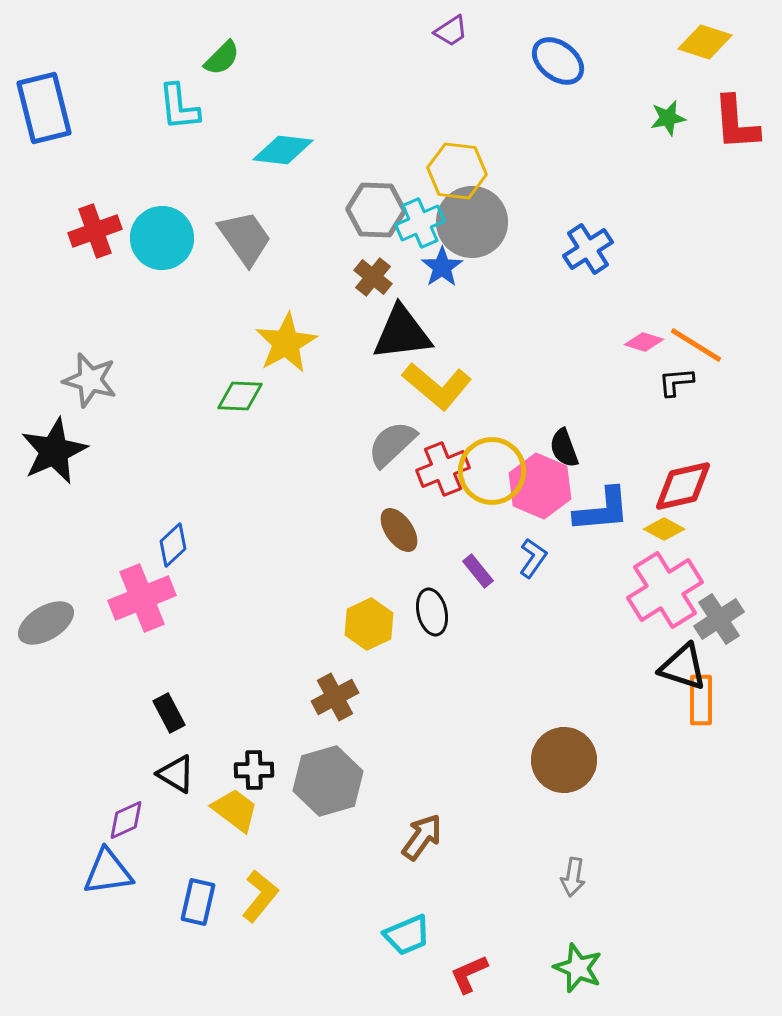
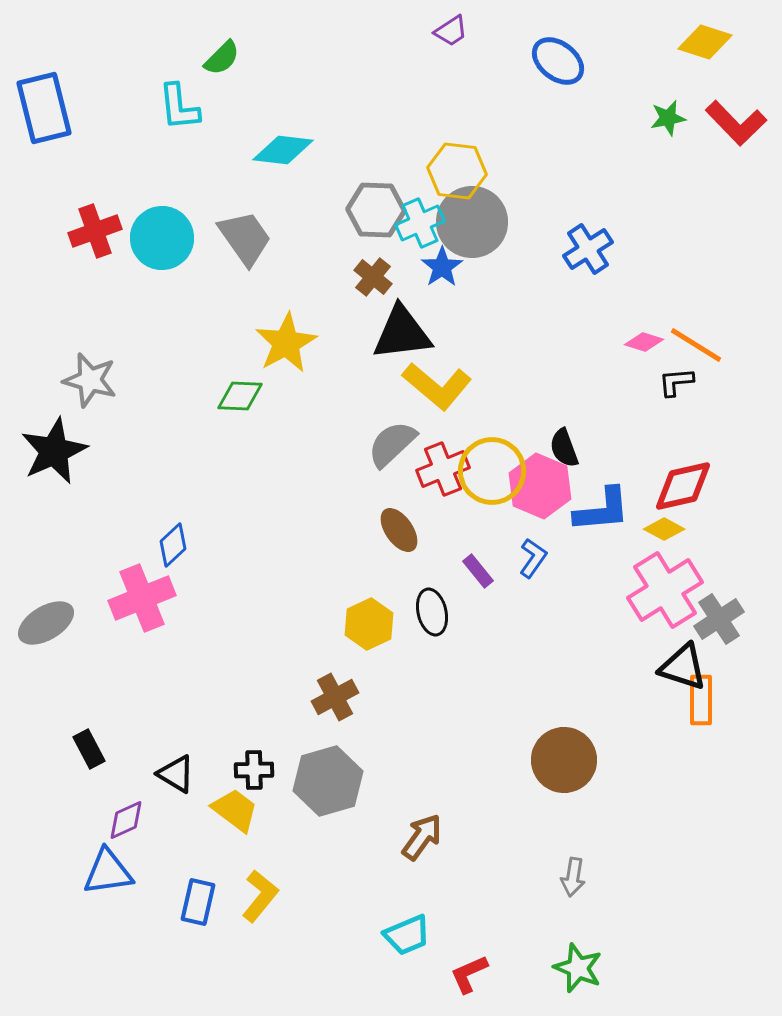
red L-shape at (736, 123): rotated 40 degrees counterclockwise
black rectangle at (169, 713): moved 80 px left, 36 px down
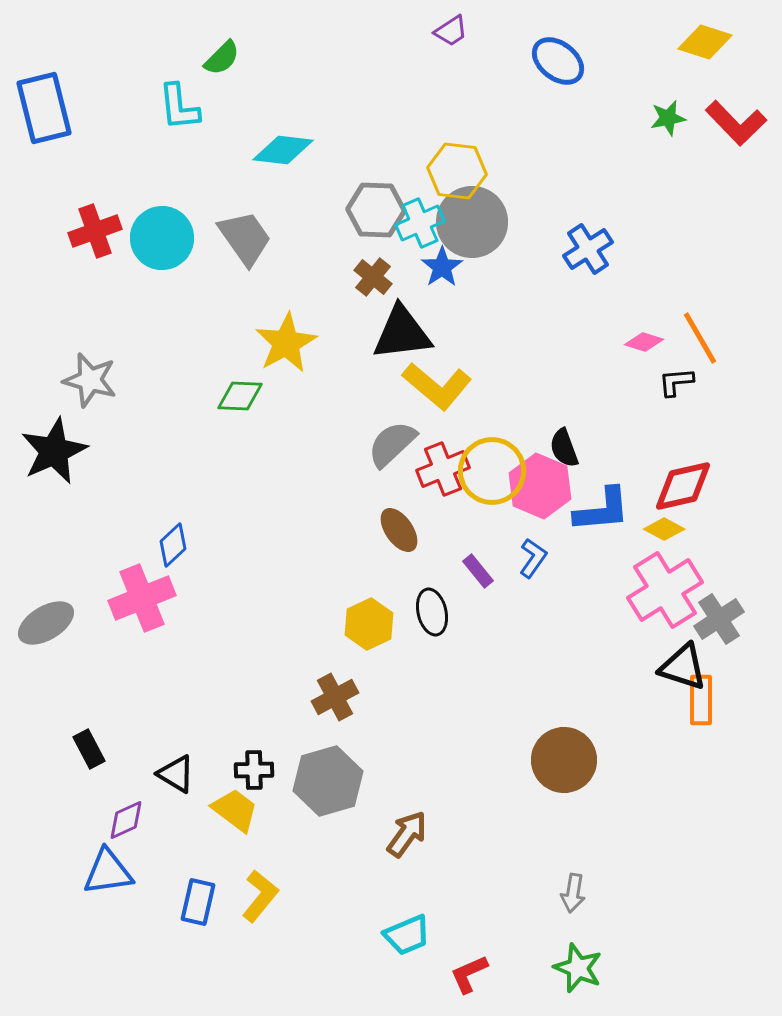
orange line at (696, 345): moved 4 px right, 7 px up; rotated 28 degrees clockwise
brown arrow at (422, 837): moved 15 px left, 3 px up
gray arrow at (573, 877): moved 16 px down
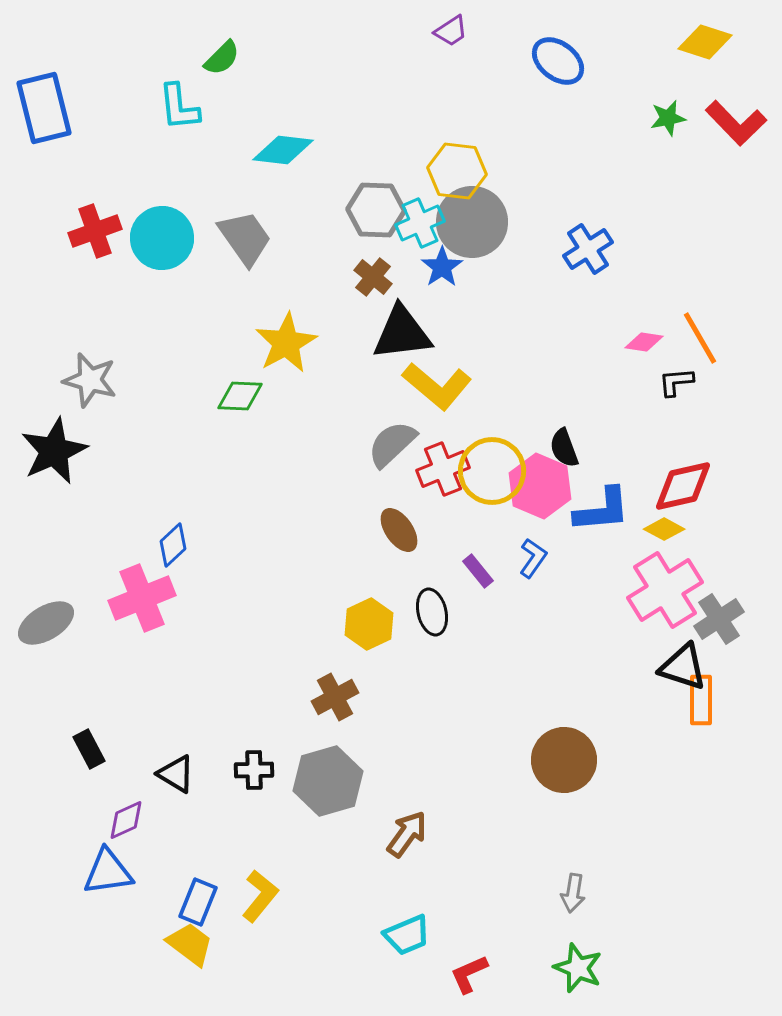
pink diamond at (644, 342): rotated 9 degrees counterclockwise
yellow trapezoid at (235, 810): moved 45 px left, 134 px down
blue rectangle at (198, 902): rotated 9 degrees clockwise
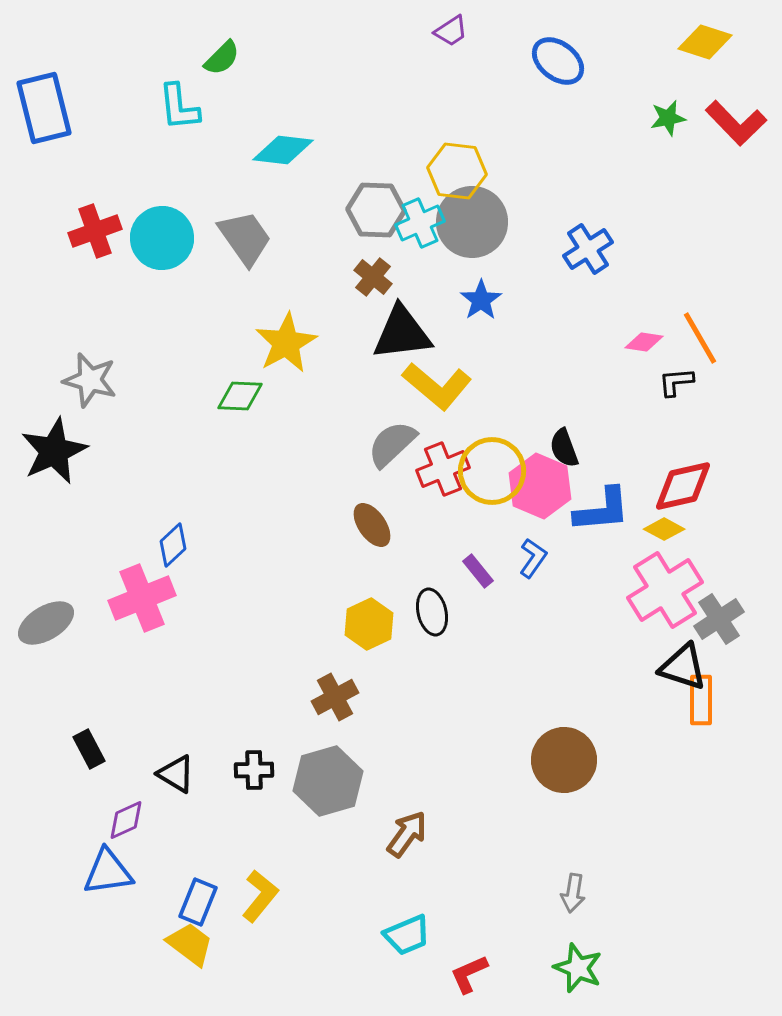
blue star at (442, 267): moved 39 px right, 33 px down
brown ellipse at (399, 530): moved 27 px left, 5 px up
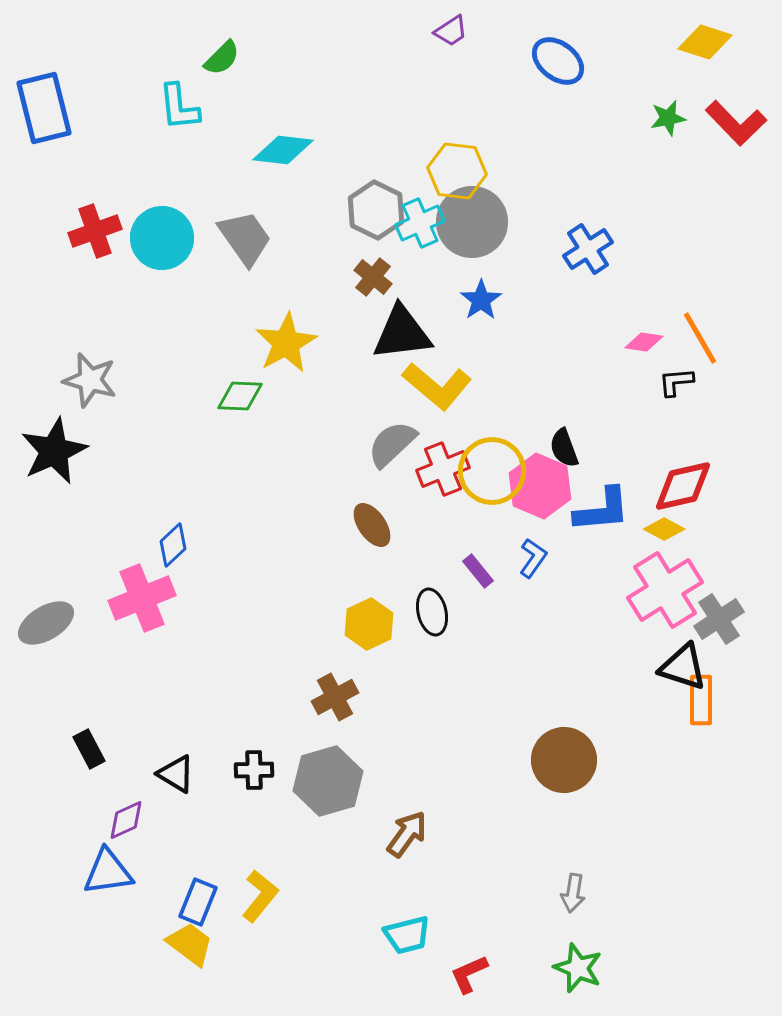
gray hexagon at (376, 210): rotated 24 degrees clockwise
cyan trapezoid at (407, 935): rotated 9 degrees clockwise
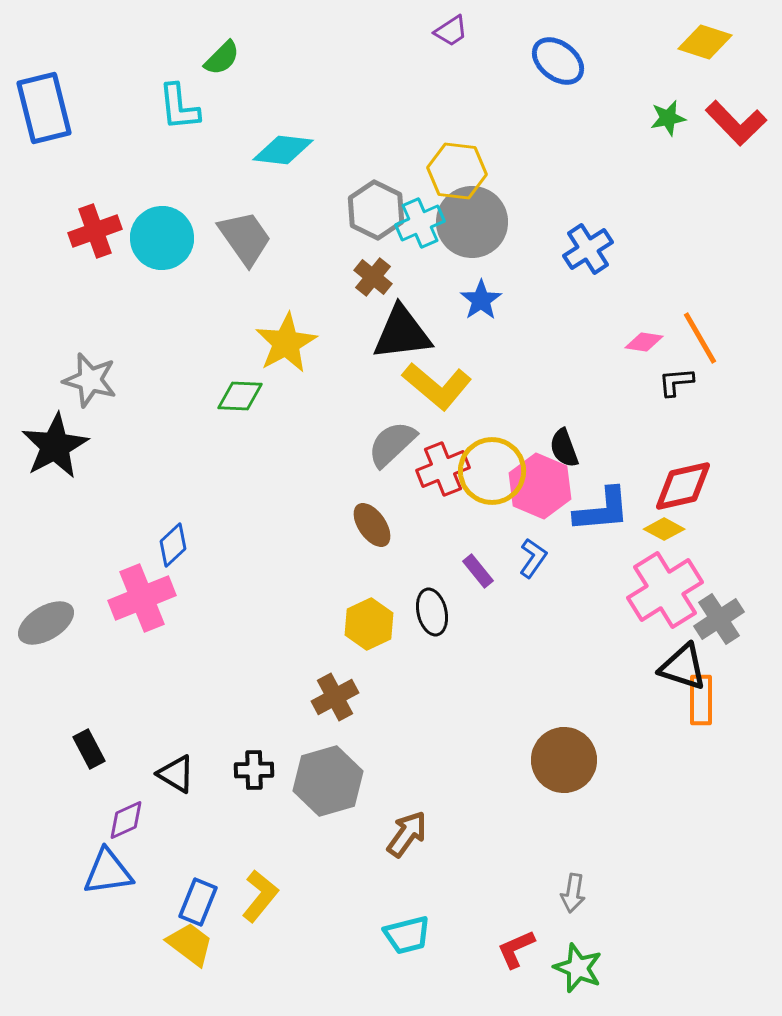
black star at (54, 451): moved 1 px right, 5 px up; rotated 4 degrees counterclockwise
red L-shape at (469, 974): moved 47 px right, 25 px up
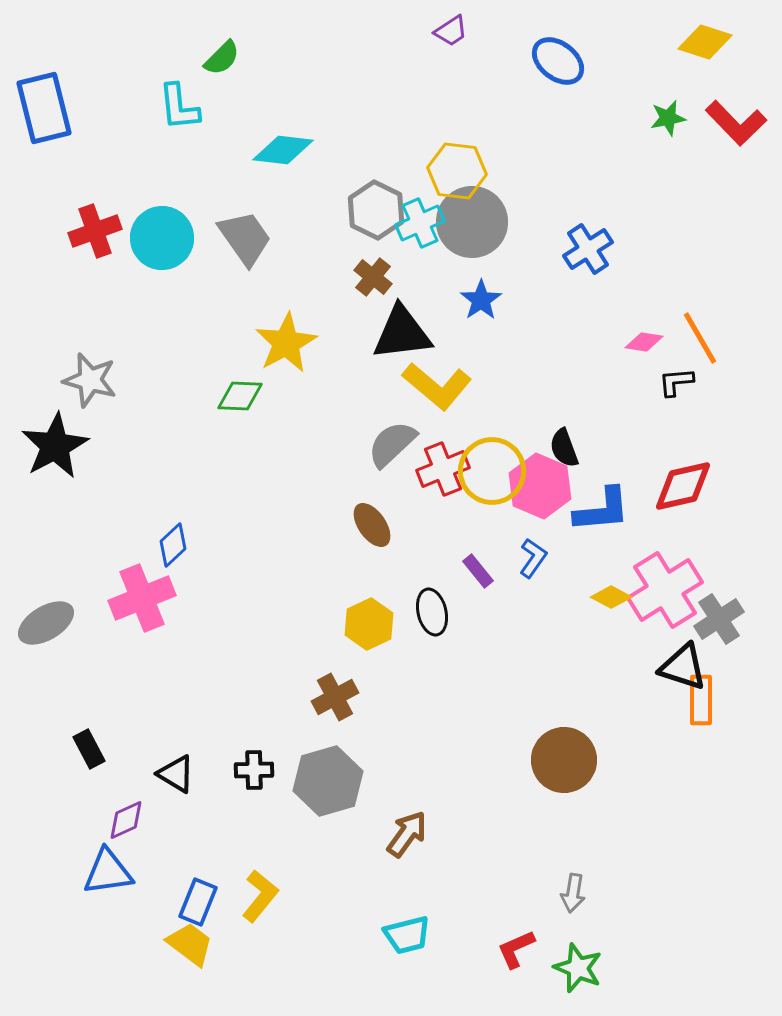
yellow diamond at (664, 529): moved 53 px left, 68 px down
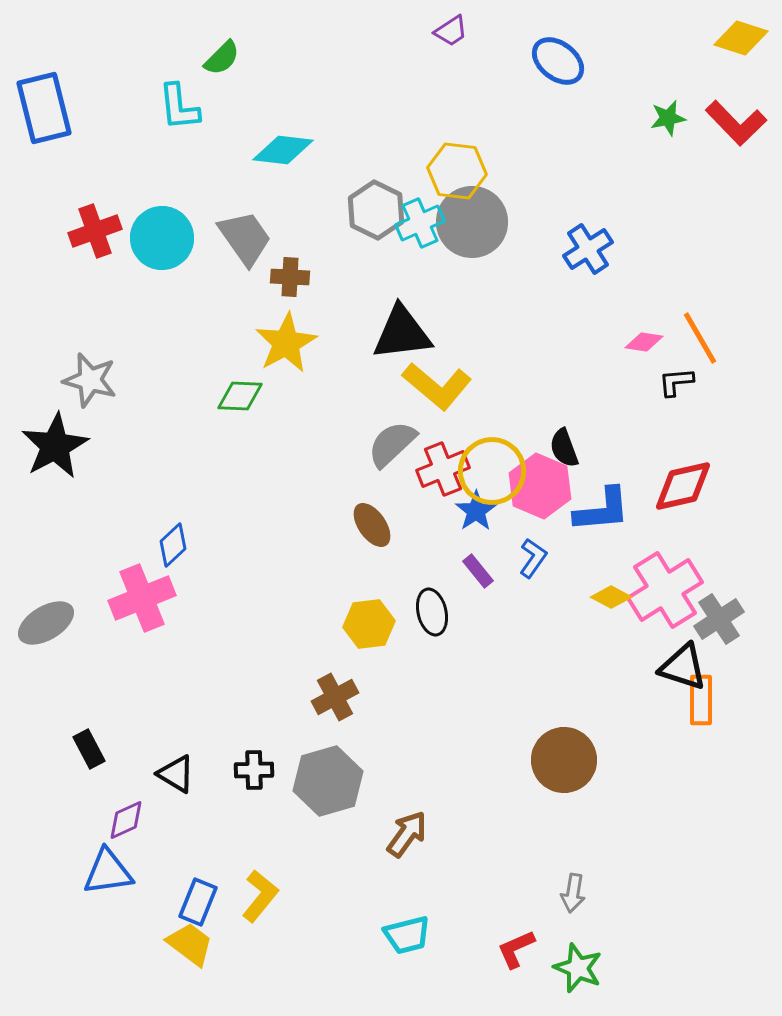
yellow diamond at (705, 42): moved 36 px right, 4 px up
brown cross at (373, 277): moved 83 px left; rotated 36 degrees counterclockwise
blue star at (481, 300): moved 5 px left, 211 px down
yellow hexagon at (369, 624): rotated 18 degrees clockwise
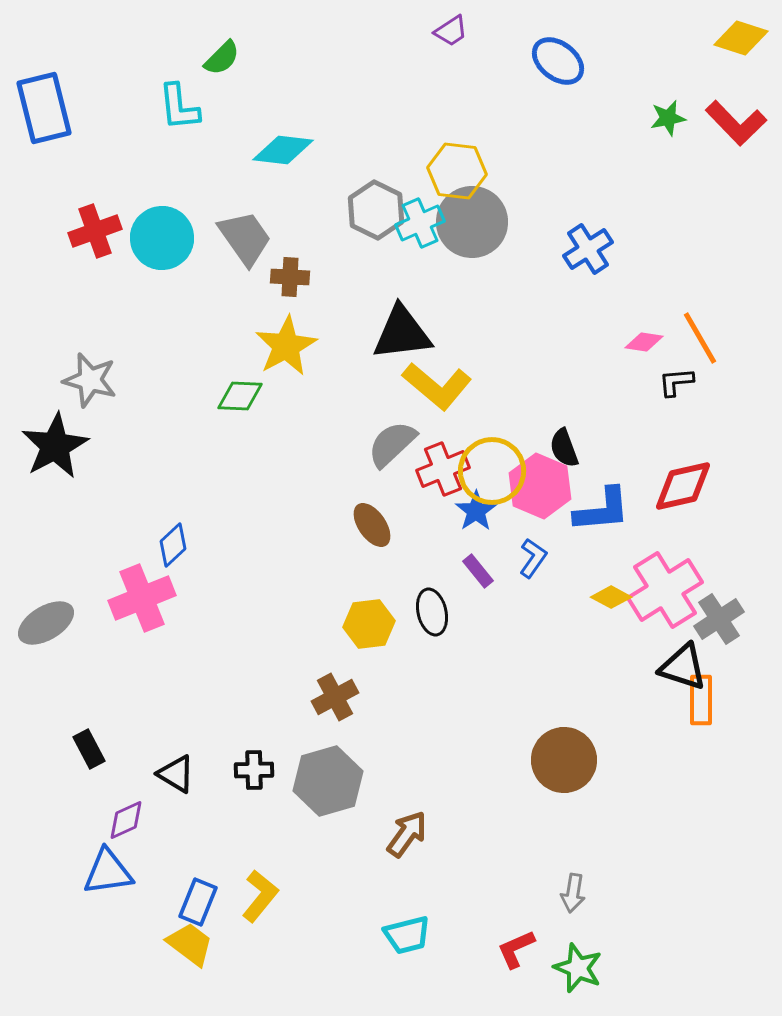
yellow star at (286, 343): moved 3 px down
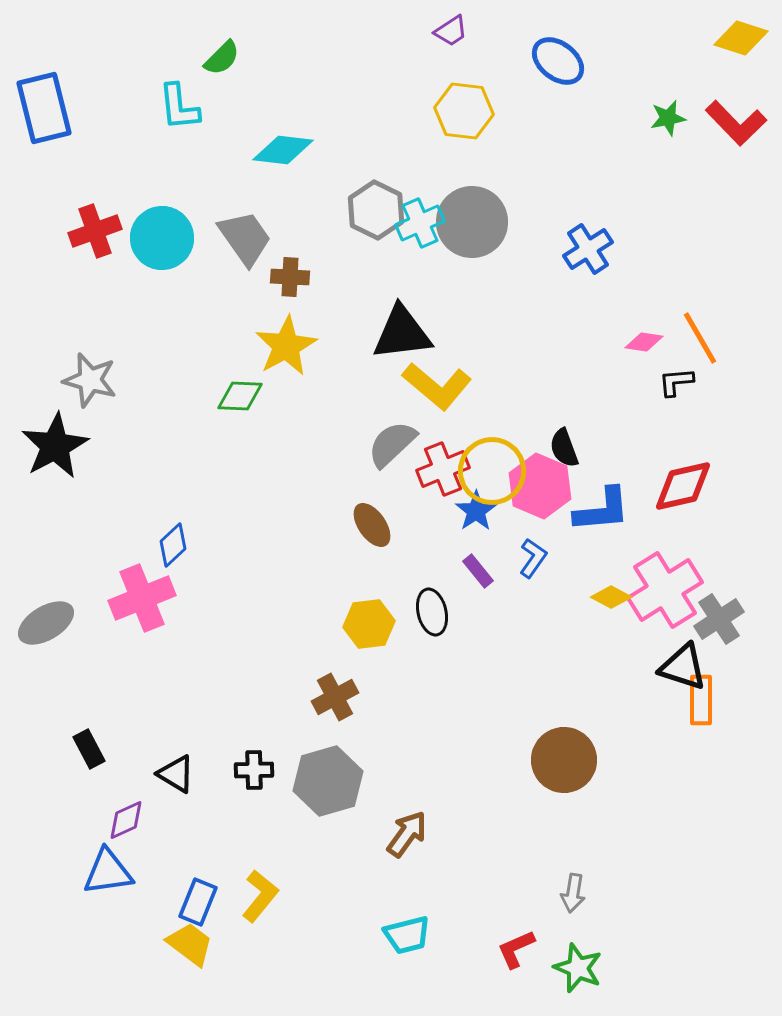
yellow hexagon at (457, 171): moved 7 px right, 60 px up
